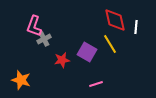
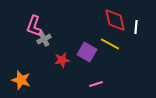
yellow line: rotated 30 degrees counterclockwise
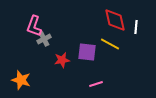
purple square: rotated 24 degrees counterclockwise
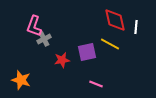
purple square: rotated 18 degrees counterclockwise
pink line: rotated 40 degrees clockwise
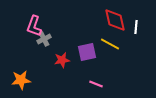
orange star: rotated 24 degrees counterclockwise
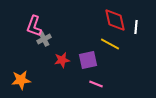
purple square: moved 1 px right, 8 px down
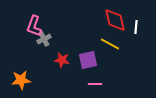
red star: rotated 21 degrees clockwise
pink line: moved 1 px left; rotated 24 degrees counterclockwise
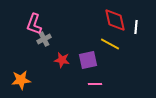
pink L-shape: moved 2 px up
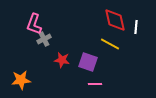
purple square: moved 2 px down; rotated 30 degrees clockwise
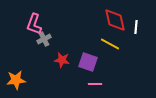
orange star: moved 5 px left
